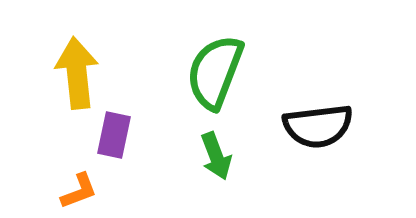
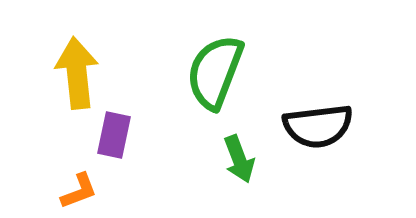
green arrow: moved 23 px right, 3 px down
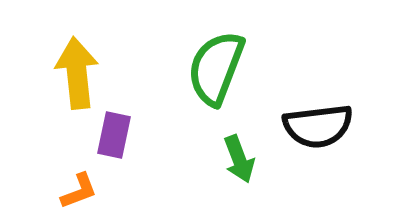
green semicircle: moved 1 px right, 4 px up
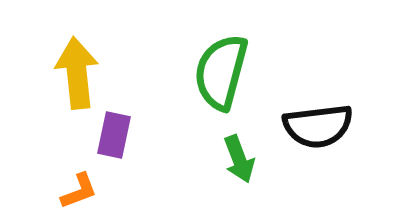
green semicircle: moved 5 px right, 4 px down; rotated 6 degrees counterclockwise
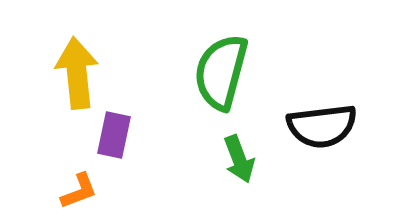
black semicircle: moved 4 px right
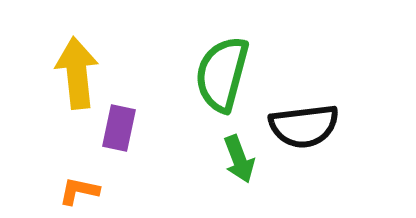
green semicircle: moved 1 px right, 2 px down
black semicircle: moved 18 px left
purple rectangle: moved 5 px right, 7 px up
orange L-shape: rotated 147 degrees counterclockwise
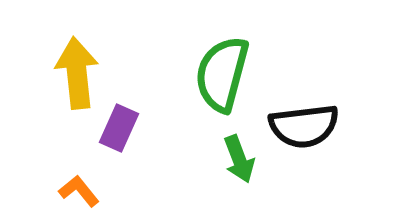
purple rectangle: rotated 12 degrees clockwise
orange L-shape: rotated 39 degrees clockwise
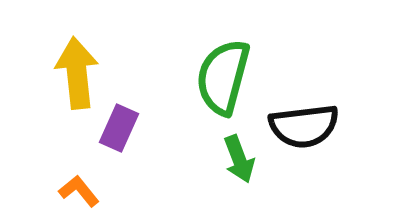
green semicircle: moved 1 px right, 3 px down
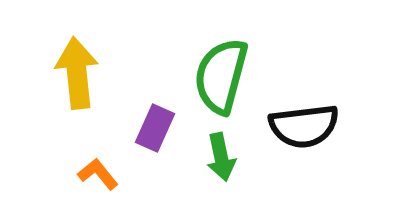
green semicircle: moved 2 px left, 1 px up
purple rectangle: moved 36 px right
green arrow: moved 18 px left, 2 px up; rotated 9 degrees clockwise
orange L-shape: moved 19 px right, 17 px up
